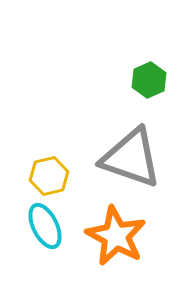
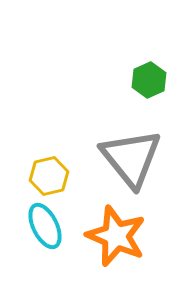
gray triangle: rotated 32 degrees clockwise
orange star: rotated 6 degrees counterclockwise
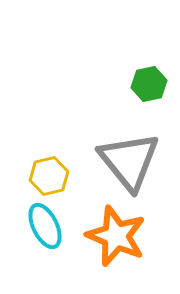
green hexagon: moved 4 px down; rotated 12 degrees clockwise
gray triangle: moved 2 px left, 3 px down
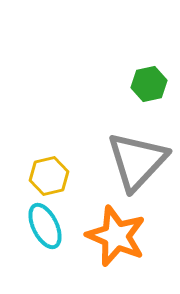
gray triangle: moved 8 px right; rotated 22 degrees clockwise
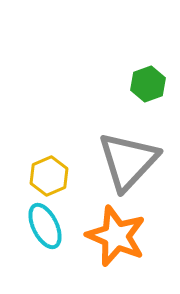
green hexagon: moved 1 px left; rotated 8 degrees counterclockwise
gray triangle: moved 9 px left
yellow hexagon: rotated 9 degrees counterclockwise
